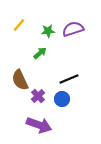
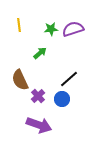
yellow line: rotated 48 degrees counterclockwise
green star: moved 3 px right, 2 px up
black line: rotated 18 degrees counterclockwise
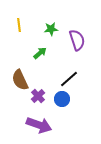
purple semicircle: moved 4 px right, 11 px down; rotated 90 degrees clockwise
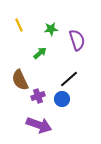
yellow line: rotated 16 degrees counterclockwise
purple cross: rotated 24 degrees clockwise
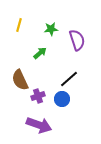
yellow line: rotated 40 degrees clockwise
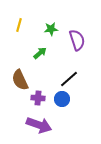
purple cross: moved 2 px down; rotated 24 degrees clockwise
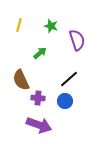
green star: moved 3 px up; rotated 24 degrees clockwise
brown semicircle: moved 1 px right
blue circle: moved 3 px right, 2 px down
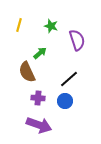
brown semicircle: moved 6 px right, 8 px up
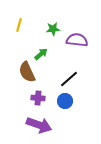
green star: moved 2 px right, 3 px down; rotated 24 degrees counterclockwise
purple semicircle: rotated 65 degrees counterclockwise
green arrow: moved 1 px right, 1 px down
